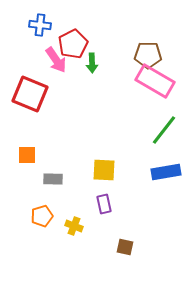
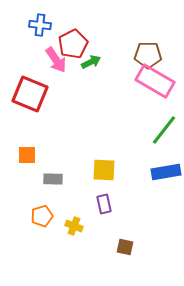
green arrow: moved 1 px left, 1 px up; rotated 114 degrees counterclockwise
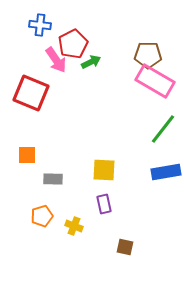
red square: moved 1 px right, 1 px up
green line: moved 1 px left, 1 px up
